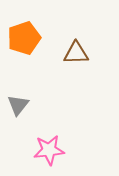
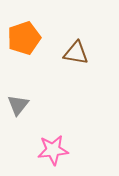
brown triangle: rotated 12 degrees clockwise
pink star: moved 4 px right
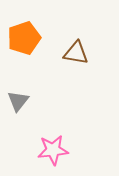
gray triangle: moved 4 px up
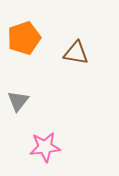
pink star: moved 8 px left, 3 px up
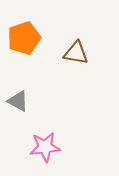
gray triangle: rotated 40 degrees counterclockwise
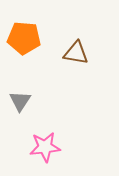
orange pentagon: rotated 24 degrees clockwise
gray triangle: moved 2 px right; rotated 35 degrees clockwise
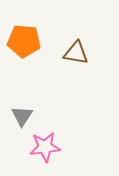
orange pentagon: moved 3 px down
gray triangle: moved 2 px right, 15 px down
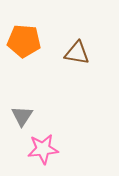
brown triangle: moved 1 px right
pink star: moved 2 px left, 2 px down
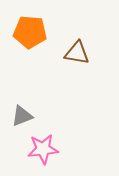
orange pentagon: moved 6 px right, 9 px up
gray triangle: rotated 35 degrees clockwise
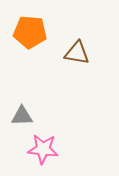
gray triangle: rotated 20 degrees clockwise
pink star: rotated 12 degrees clockwise
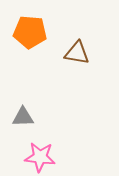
gray triangle: moved 1 px right, 1 px down
pink star: moved 3 px left, 8 px down
